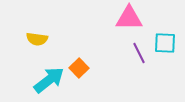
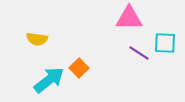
purple line: rotated 30 degrees counterclockwise
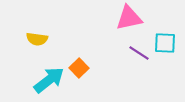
pink triangle: rotated 12 degrees counterclockwise
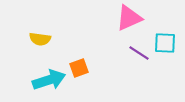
pink triangle: rotated 12 degrees counterclockwise
yellow semicircle: moved 3 px right
orange square: rotated 24 degrees clockwise
cyan arrow: rotated 20 degrees clockwise
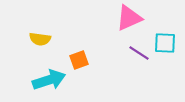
orange square: moved 8 px up
